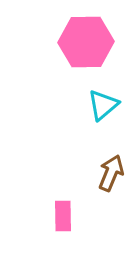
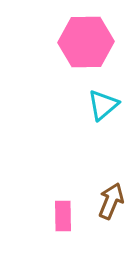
brown arrow: moved 28 px down
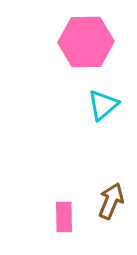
pink rectangle: moved 1 px right, 1 px down
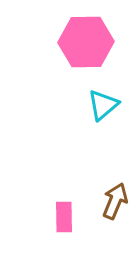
brown arrow: moved 4 px right
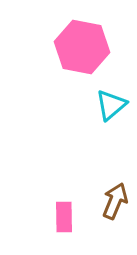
pink hexagon: moved 4 px left, 5 px down; rotated 12 degrees clockwise
cyan triangle: moved 8 px right
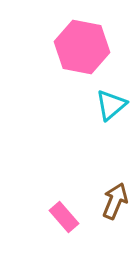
pink rectangle: rotated 40 degrees counterclockwise
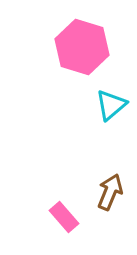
pink hexagon: rotated 6 degrees clockwise
brown arrow: moved 5 px left, 9 px up
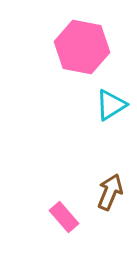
pink hexagon: rotated 6 degrees counterclockwise
cyan triangle: rotated 8 degrees clockwise
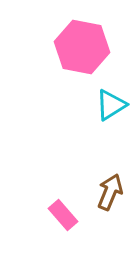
pink rectangle: moved 1 px left, 2 px up
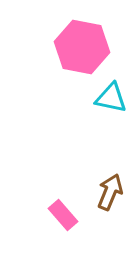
cyan triangle: moved 7 px up; rotated 44 degrees clockwise
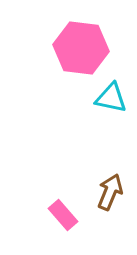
pink hexagon: moved 1 px left, 1 px down; rotated 4 degrees counterclockwise
